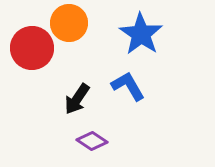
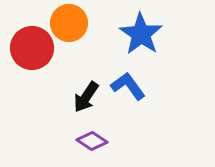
blue L-shape: rotated 6 degrees counterclockwise
black arrow: moved 9 px right, 2 px up
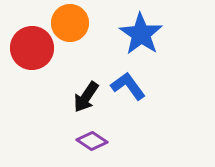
orange circle: moved 1 px right
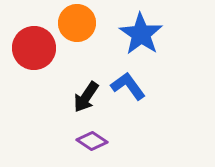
orange circle: moved 7 px right
red circle: moved 2 px right
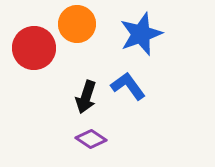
orange circle: moved 1 px down
blue star: rotated 18 degrees clockwise
black arrow: rotated 16 degrees counterclockwise
purple diamond: moved 1 px left, 2 px up
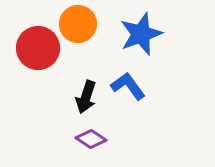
orange circle: moved 1 px right
red circle: moved 4 px right
